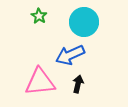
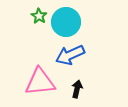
cyan circle: moved 18 px left
black arrow: moved 1 px left, 5 px down
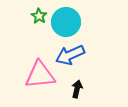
pink triangle: moved 7 px up
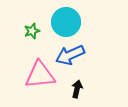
green star: moved 7 px left, 15 px down; rotated 21 degrees clockwise
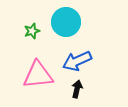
blue arrow: moved 7 px right, 6 px down
pink triangle: moved 2 px left
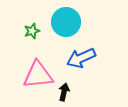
blue arrow: moved 4 px right, 3 px up
black arrow: moved 13 px left, 3 px down
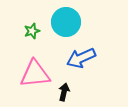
pink triangle: moved 3 px left, 1 px up
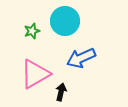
cyan circle: moved 1 px left, 1 px up
pink triangle: rotated 24 degrees counterclockwise
black arrow: moved 3 px left
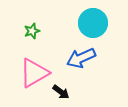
cyan circle: moved 28 px right, 2 px down
pink triangle: moved 1 px left, 1 px up
black arrow: rotated 114 degrees clockwise
